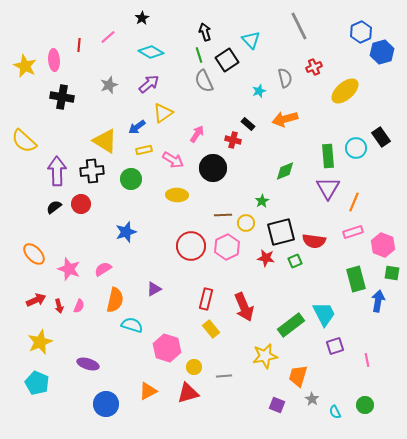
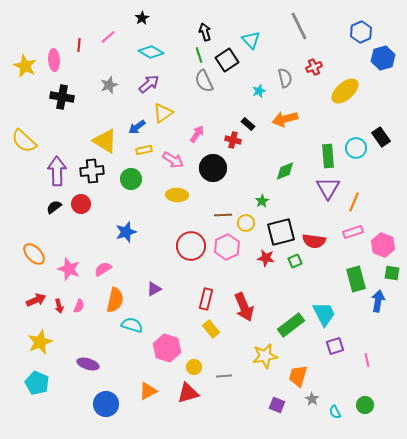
blue hexagon at (382, 52): moved 1 px right, 6 px down
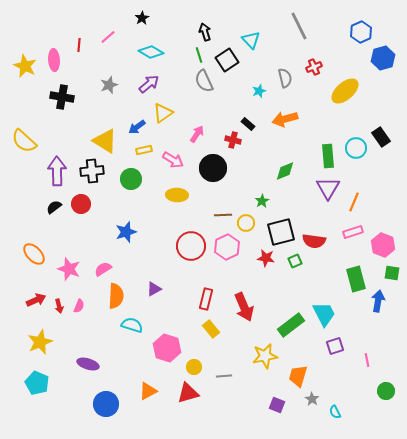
orange semicircle at (115, 300): moved 1 px right, 4 px up; rotated 10 degrees counterclockwise
green circle at (365, 405): moved 21 px right, 14 px up
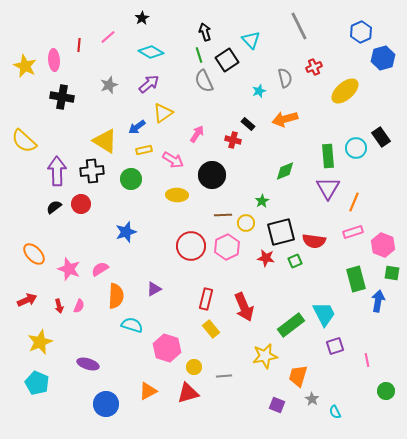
black circle at (213, 168): moved 1 px left, 7 px down
pink semicircle at (103, 269): moved 3 px left
red arrow at (36, 300): moved 9 px left
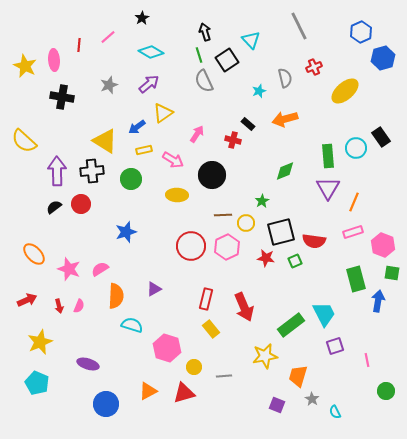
red triangle at (188, 393): moved 4 px left
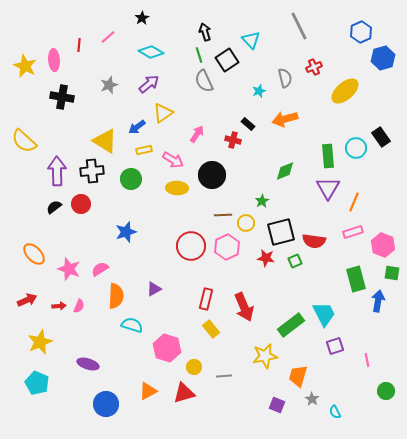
yellow ellipse at (177, 195): moved 7 px up
red arrow at (59, 306): rotated 80 degrees counterclockwise
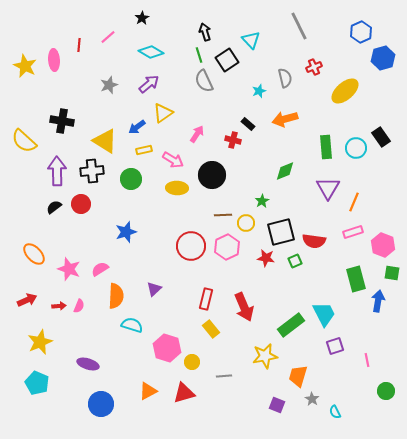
black cross at (62, 97): moved 24 px down
green rectangle at (328, 156): moved 2 px left, 9 px up
purple triangle at (154, 289): rotated 14 degrees counterclockwise
yellow circle at (194, 367): moved 2 px left, 5 px up
blue circle at (106, 404): moved 5 px left
